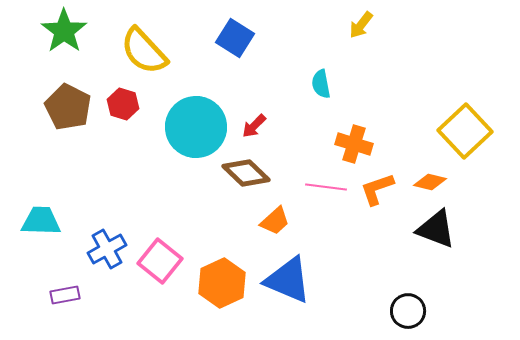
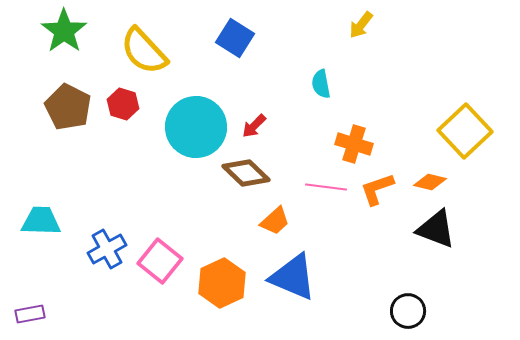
blue triangle: moved 5 px right, 3 px up
purple rectangle: moved 35 px left, 19 px down
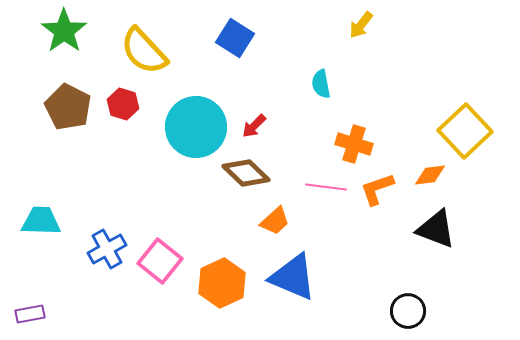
orange diamond: moved 7 px up; rotated 20 degrees counterclockwise
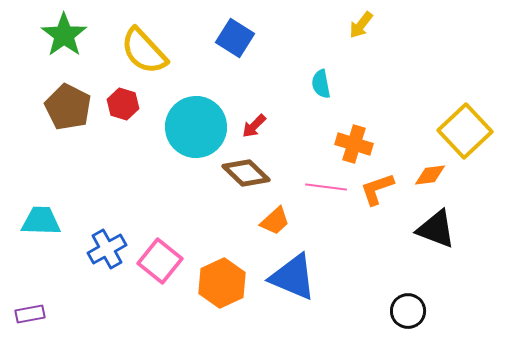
green star: moved 4 px down
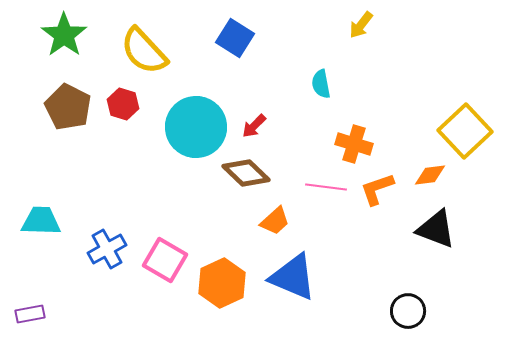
pink square: moved 5 px right, 1 px up; rotated 9 degrees counterclockwise
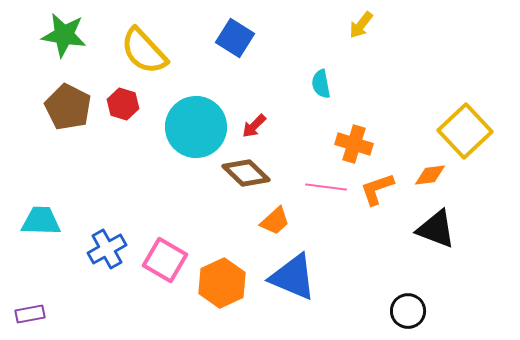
green star: rotated 27 degrees counterclockwise
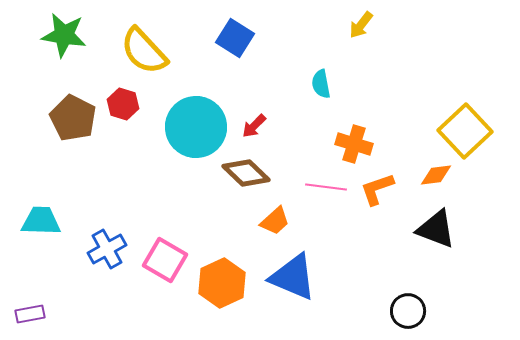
brown pentagon: moved 5 px right, 11 px down
orange diamond: moved 6 px right
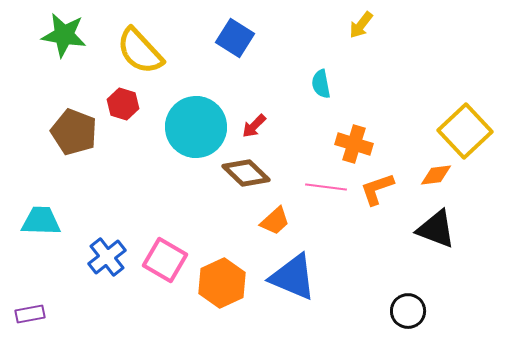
yellow semicircle: moved 4 px left
brown pentagon: moved 1 px right, 14 px down; rotated 6 degrees counterclockwise
blue cross: moved 8 px down; rotated 9 degrees counterclockwise
